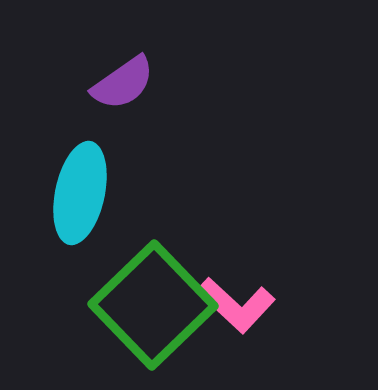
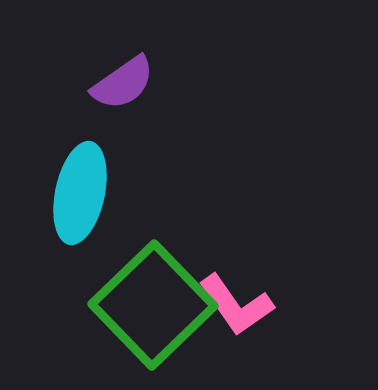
pink L-shape: rotated 12 degrees clockwise
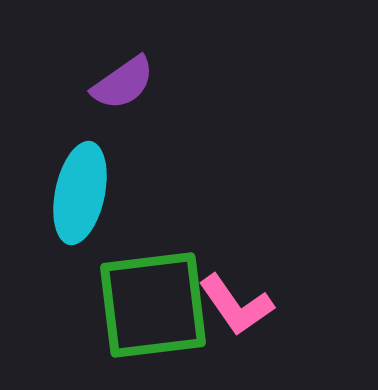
green square: rotated 37 degrees clockwise
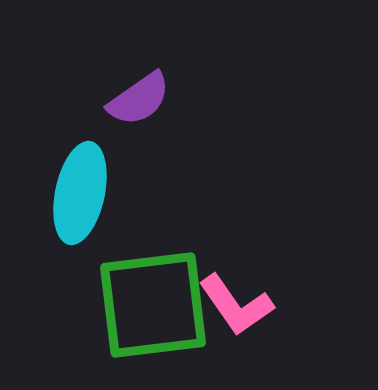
purple semicircle: moved 16 px right, 16 px down
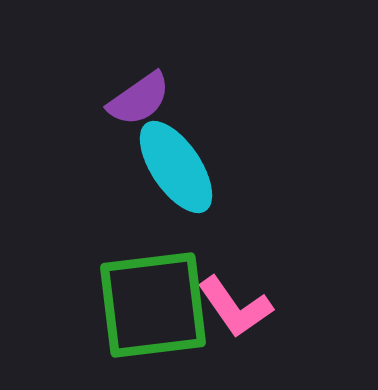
cyan ellipse: moved 96 px right, 26 px up; rotated 46 degrees counterclockwise
pink L-shape: moved 1 px left, 2 px down
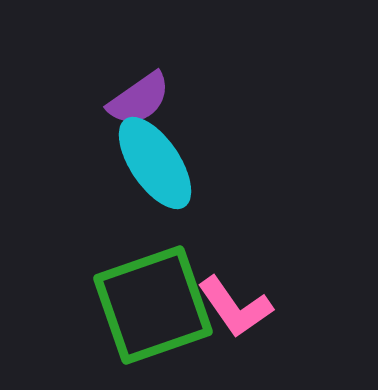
cyan ellipse: moved 21 px left, 4 px up
green square: rotated 12 degrees counterclockwise
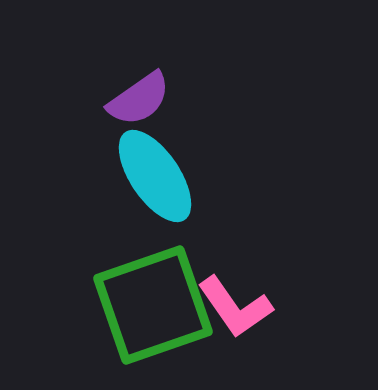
cyan ellipse: moved 13 px down
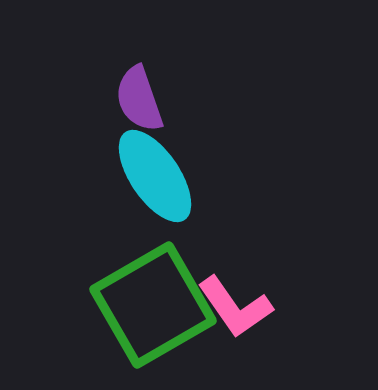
purple semicircle: rotated 106 degrees clockwise
green square: rotated 11 degrees counterclockwise
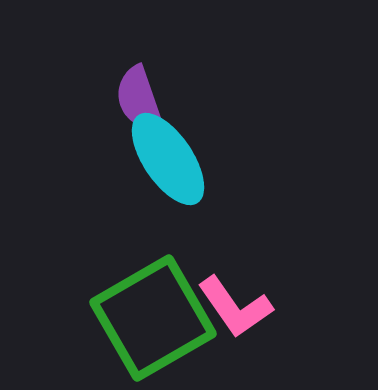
cyan ellipse: moved 13 px right, 17 px up
green square: moved 13 px down
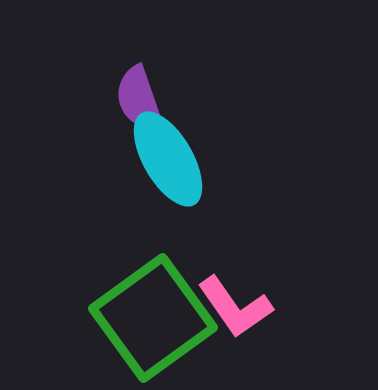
cyan ellipse: rotated 4 degrees clockwise
green square: rotated 6 degrees counterclockwise
